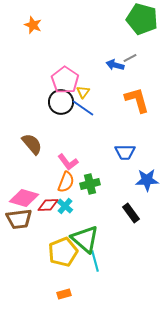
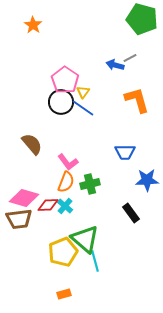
orange star: rotated 12 degrees clockwise
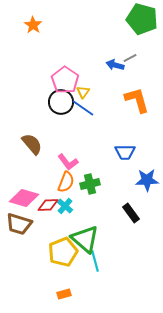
brown trapezoid: moved 5 px down; rotated 24 degrees clockwise
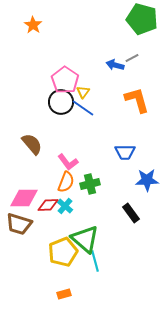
gray line: moved 2 px right
pink diamond: rotated 16 degrees counterclockwise
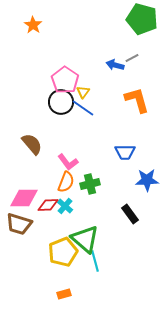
black rectangle: moved 1 px left, 1 px down
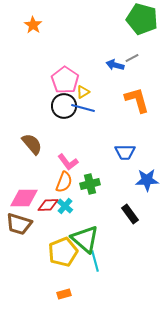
yellow triangle: rotated 24 degrees clockwise
black circle: moved 3 px right, 4 px down
blue line: rotated 20 degrees counterclockwise
orange semicircle: moved 2 px left
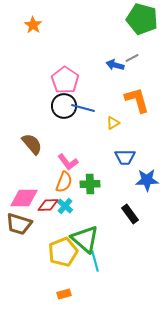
yellow triangle: moved 30 px right, 31 px down
blue trapezoid: moved 5 px down
green cross: rotated 12 degrees clockwise
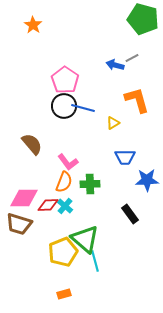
green pentagon: moved 1 px right
